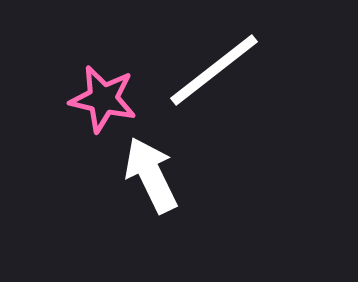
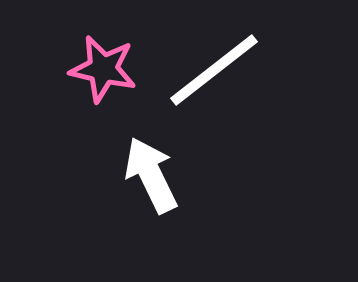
pink star: moved 30 px up
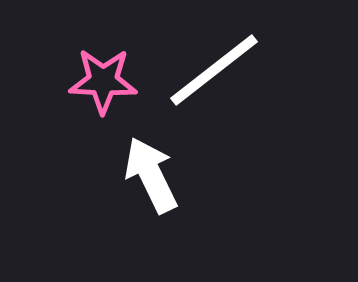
pink star: moved 12 px down; rotated 10 degrees counterclockwise
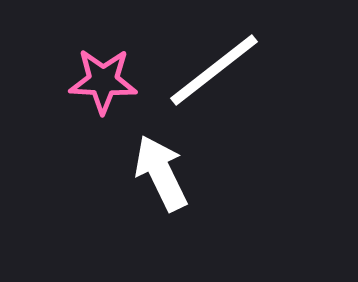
white arrow: moved 10 px right, 2 px up
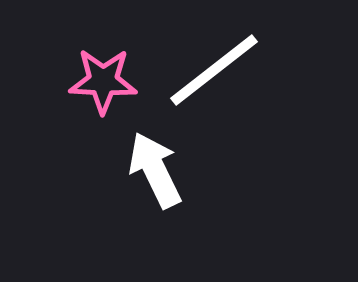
white arrow: moved 6 px left, 3 px up
